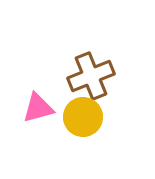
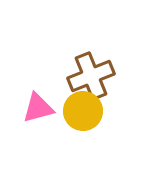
yellow circle: moved 6 px up
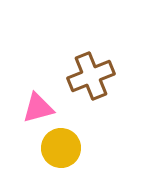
yellow circle: moved 22 px left, 37 px down
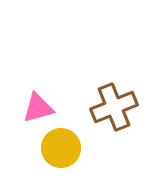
brown cross: moved 23 px right, 31 px down
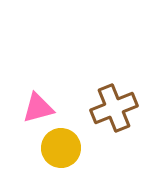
brown cross: moved 1 px down
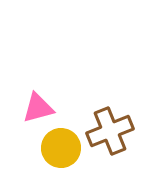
brown cross: moved 4 px left, 23 px down
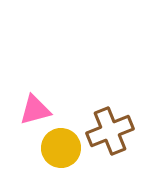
pink triangle: moved 3 px left, 2 px down
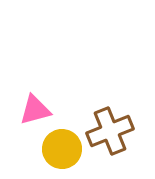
yellow circle: moved 1 px right, 1 px down
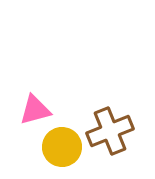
yellow circle: moved 2 px up
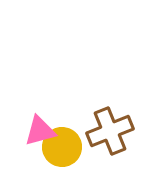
pink triangle: moved 5 px right, 21 px down
